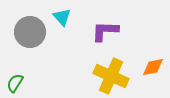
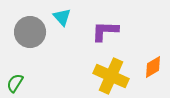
orange diamond: rotated 20 degrees counterclockwise
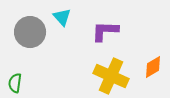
green semicircle: rotated 24 degrees counterclockwise
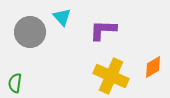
purple L-shape: moved 2 px left, 1 px up
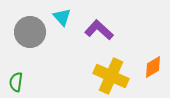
purple L-shape: moved 4 px left; rotated 40 degrees clockwise
green semicircle: moved 1 px right, 1 px up
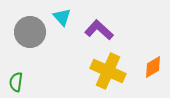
yellow cross: moved 3 px left, 5 px up
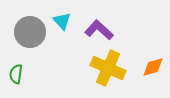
cyan triangle: moved 4 px down
orange diamond: rotated 15 degrees clockwise
yellow cross: moved 3 px up
green semicircle: moved 8 px up
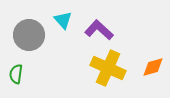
cyan triangle: moved 1 px right, 1 px up
gray circle: moved 1 px left, 3 px down
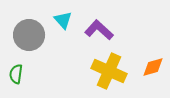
yellow cross: moved 1 px right, 3 px down
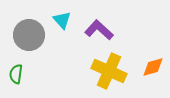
cyan triangle: moved 1 px left
